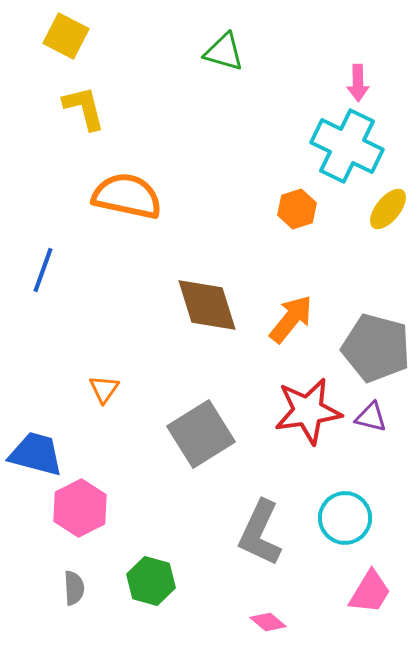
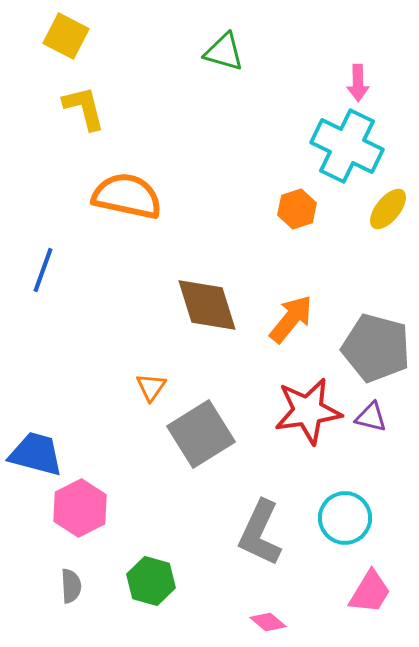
orange triangle: moved 47 px right, 2 px up
gray semicircle: moved 3 px left, 2 px up
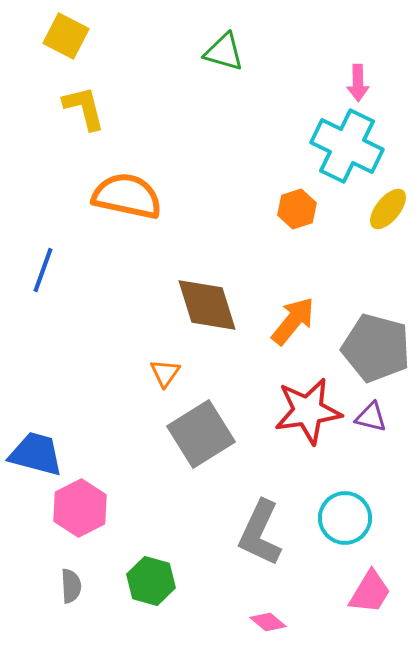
orange arrow: moved 2 px right, 2 px down
orange triangle: moved 14 px right, 14 px up
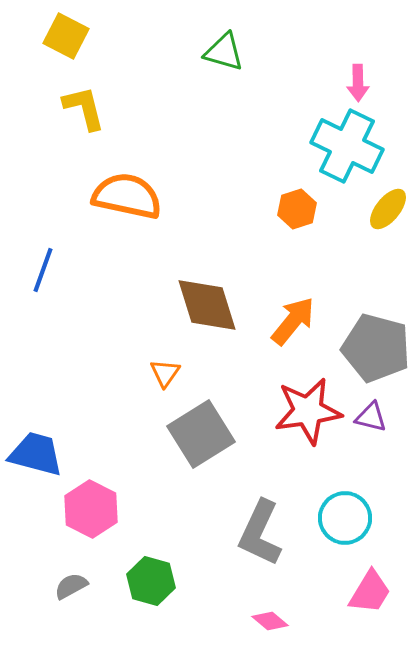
pink hexagon: moved 11 px right, 1 px down; rotated 6 degrees counterclockwise
gray semicircle: rotated 116 degrees counterclockwise
pink diamond: moved 2 px right, 1 px up
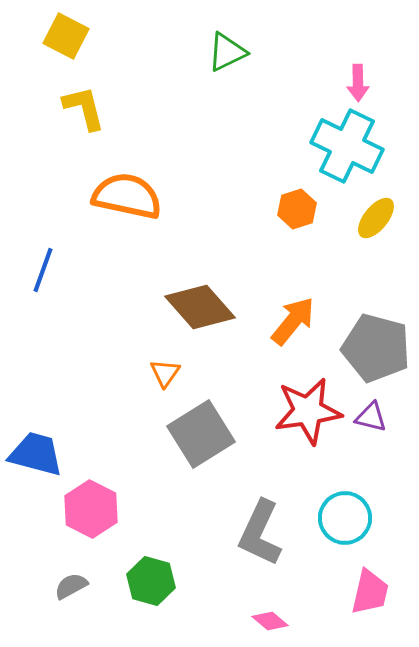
green triangle: moved 3 px right; rotated 42 degrees counterclockwise
yellow ellipse: moved 12 px left, 9 px down
brown diamond: moved 7 px left, 2 px down; rotated 24 degrees counterclockwise
pink trapezoid: rotated 18 degrees counterclockwise
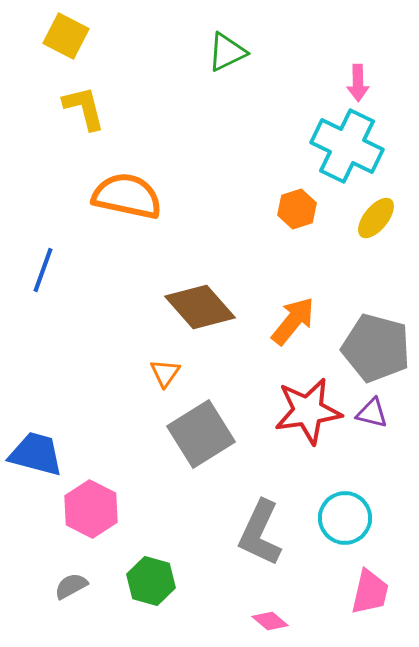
purple triangle: moved 1 px right, 4 px up
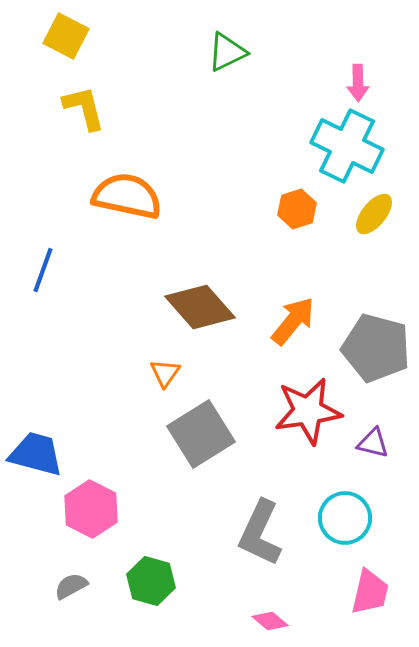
yellow ellipse: moved 2 px left, 4 px up
purple triangle: moved 1 px right, 30 px down
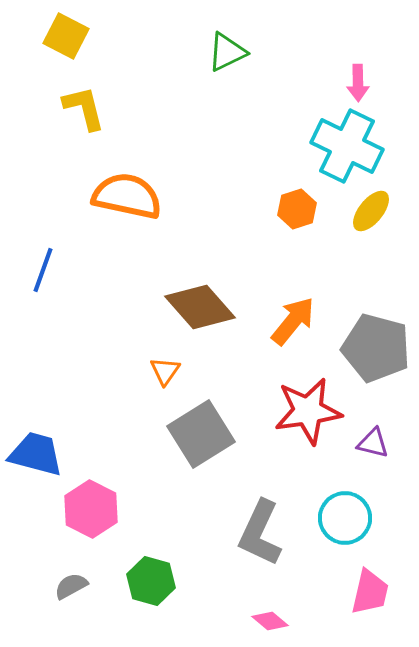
yellow ellipse: moved 3 px left, 3 px up
orange triangle: moved 2 px up
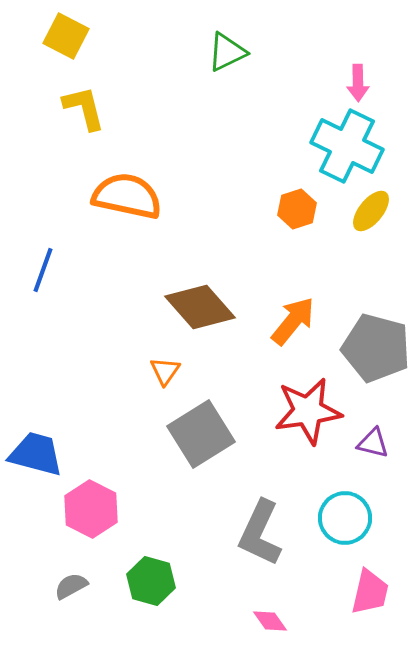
pink diamond: rotated 15 degrees clockwise
